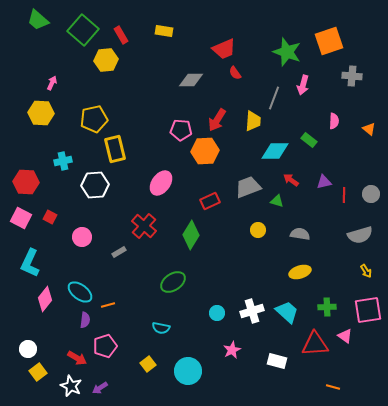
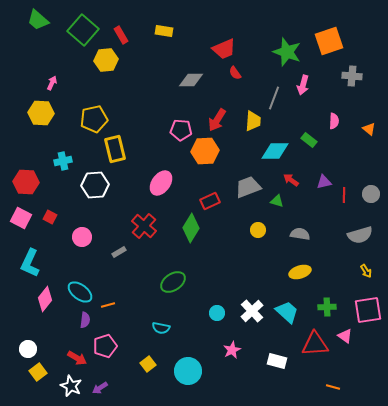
green diamond at (191, 235): moved 7 px up
white cross at (252, 311): rotated 25 degrees counterclockwise
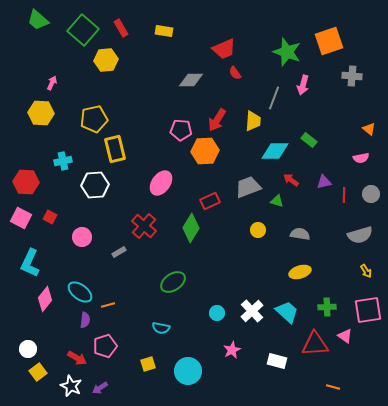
red rectangle at (121, 35): moved 7 px up
pink semicircle at (334, 121): moved 27 px right, 37 px down; rotated 77 degrees clockwise
yellow square at (148, 364): rotated 21 degrees clockwise
